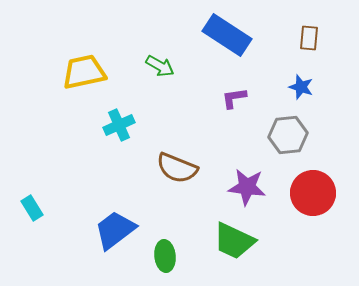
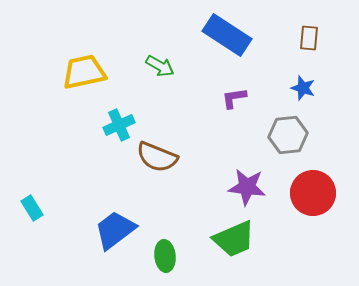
blue star: moved 2 px right, 1 px down
brown semicircle: moved 20 px left, 11 px up
green trapezoid: moved 2 px up; rotated 48 degrees counterclockwise
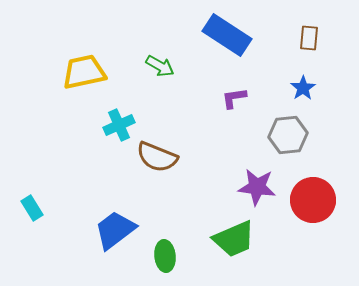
blue star: rotated 20 degrees clockwise
purple star: moved 10 px right
red circle: moved 7 px down
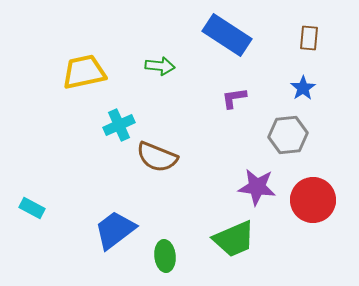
green arrow: rotated 24 degrees counterclockwise
cyan rectangle: rotated 30 degrees counterclockwise
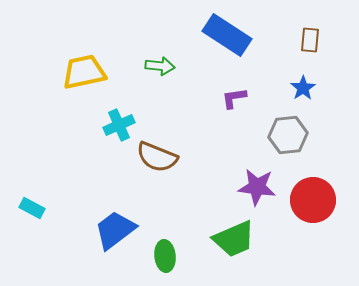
brown rectangle: moved 1 px right, 2 px down
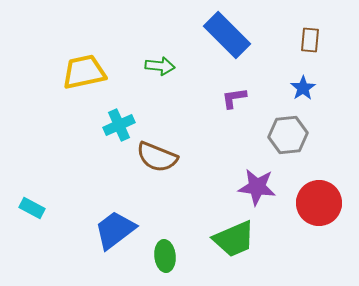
blue rectangle: rotated 12 degrees clockwise
red circle: moved 6 px right, 3 px down
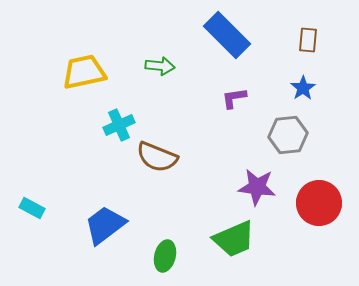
brown rectangle: moved 2 px left
blue trapezoid: moved 10 px left, 5 px up
green ellipse: rotated 20 degrees clockwise
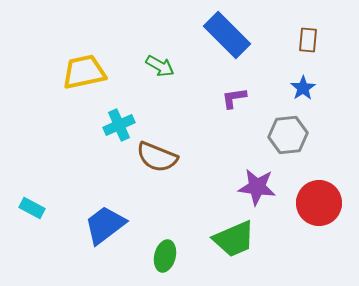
green arrow: rotated 24 degrees clockwise
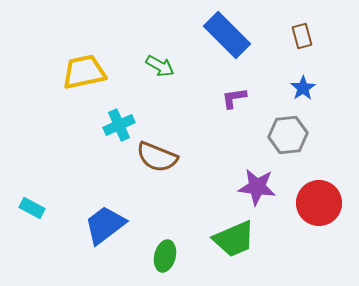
brown rectangle: moved 6 px left, 4 px up; rotated 20 degrees counterclockwise
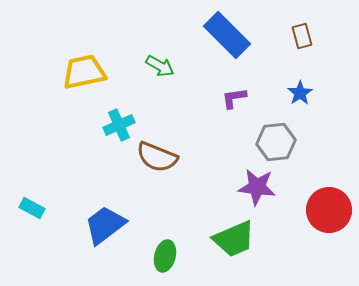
blue star: moved 3 px left, 5 px down
gray hexagon: moved 12 px left, 7 px down
red circle: moved 10 px right, 7 px down
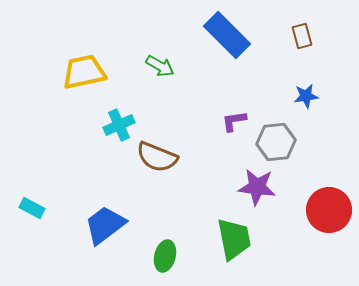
blue star: moved 6 px right, 3 px down; rotated 25 degrees clockwise
purple L-shape: moved 23 px down
green trapezoid: rotated 78 degrees counterclockwise
